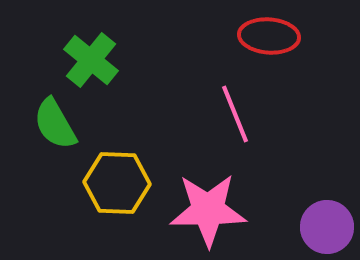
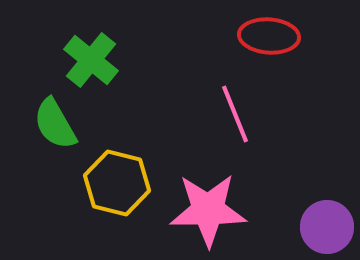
yellow hexagon: rotated 12 degrees clockwise
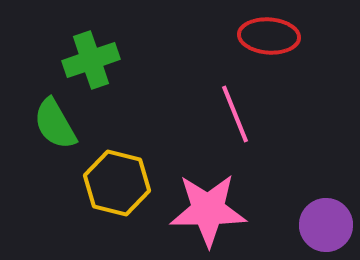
green cross: rotated 32 degrees clockwise
purple circle: moved 1 px left, 2 px up
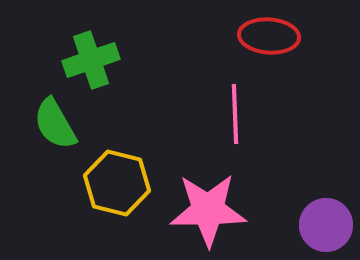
pink line: rotated 20 degrees clockwise
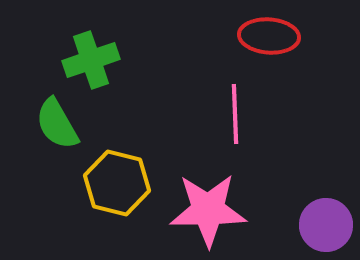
green semicircle: moved 2 px right
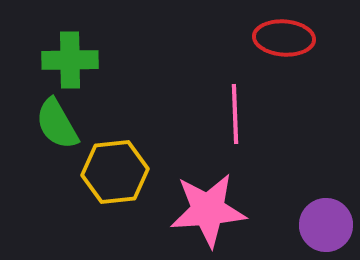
red ellipse: moved 15 px right, 2 px down
green cross: moved 21 px left; rotated 18 degrees clockwise
yellow hexagon: moved 2 px left, 11 px up; rotated 20 degrees counterclockwise
pink star: rotated 4 degrees counterclockwise
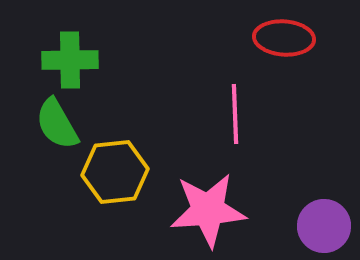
purple circle: moved 2 px left, 1 px down
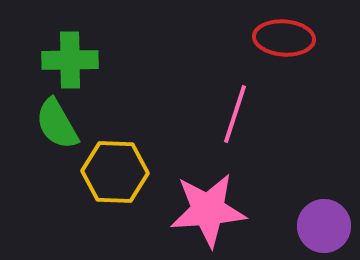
pink line: rotated 20 degrees clockwise
yellow hexagon: rotated 8 degrees clockwise
